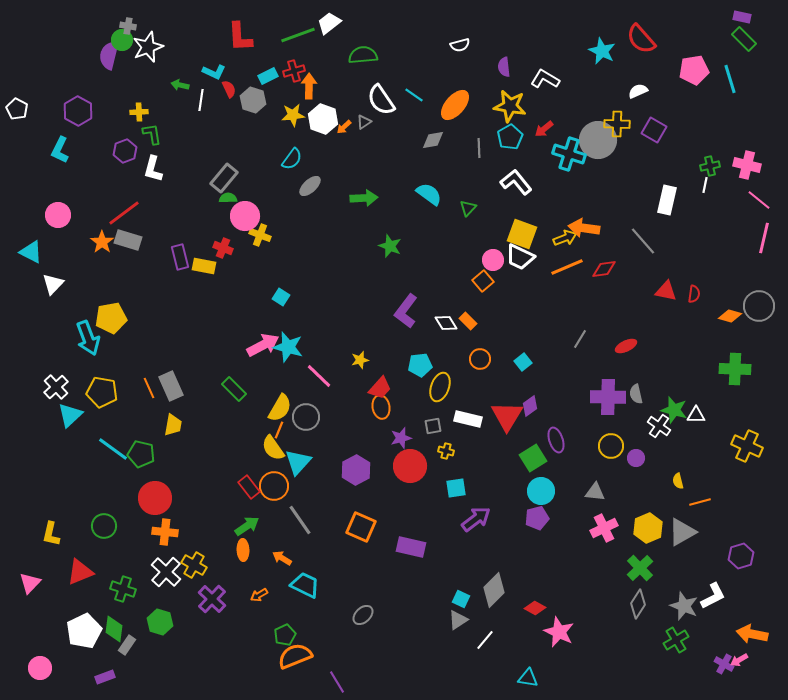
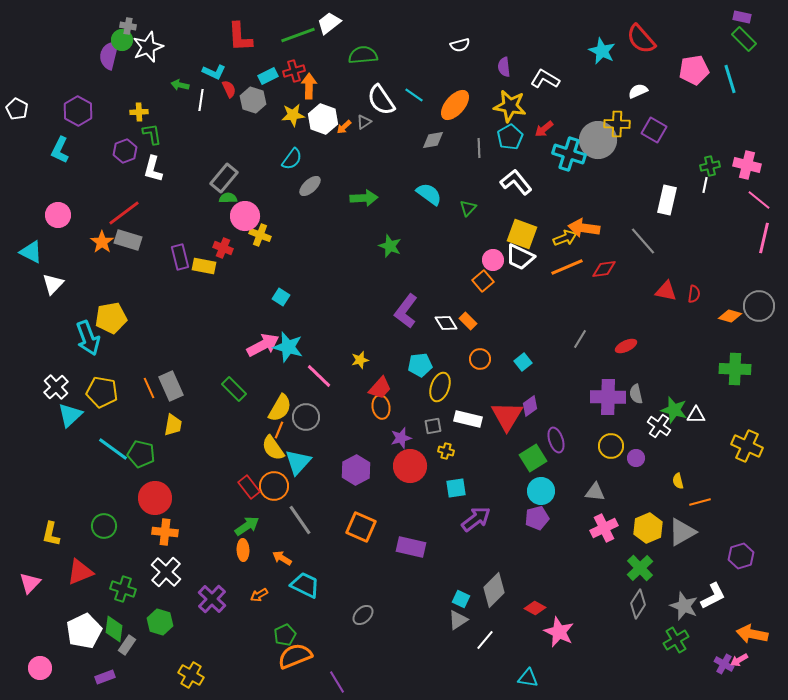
yellow cross at (194, 565): moved 3 px left, 110 px down
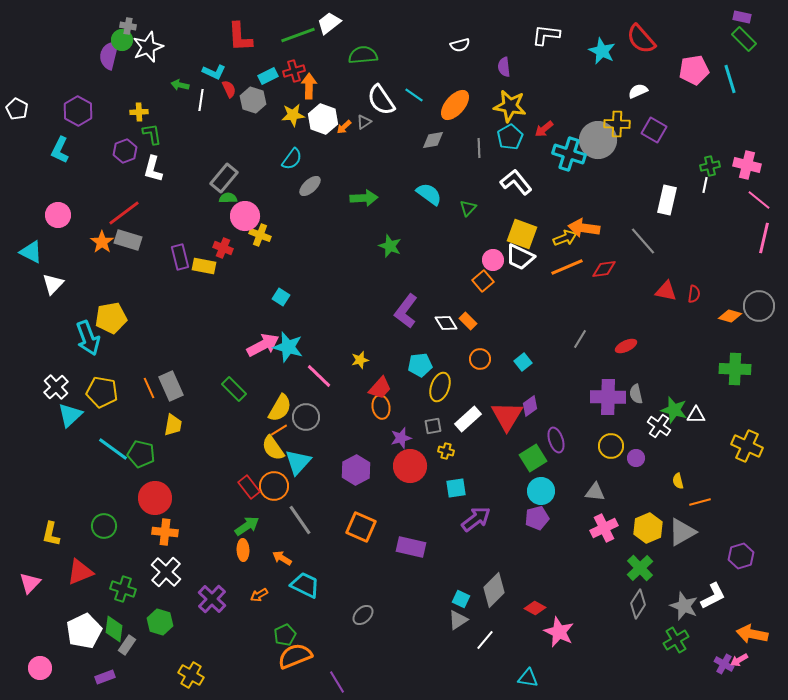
white L-shape at (545, 79): moved 1 px right, 44 px up; rotated 24 degrees counterclockwise
white rectangle at (468, 419): rotated 56 degrees counterclockwise
orange line at (279, 430): rotated 36 degrees clockwise
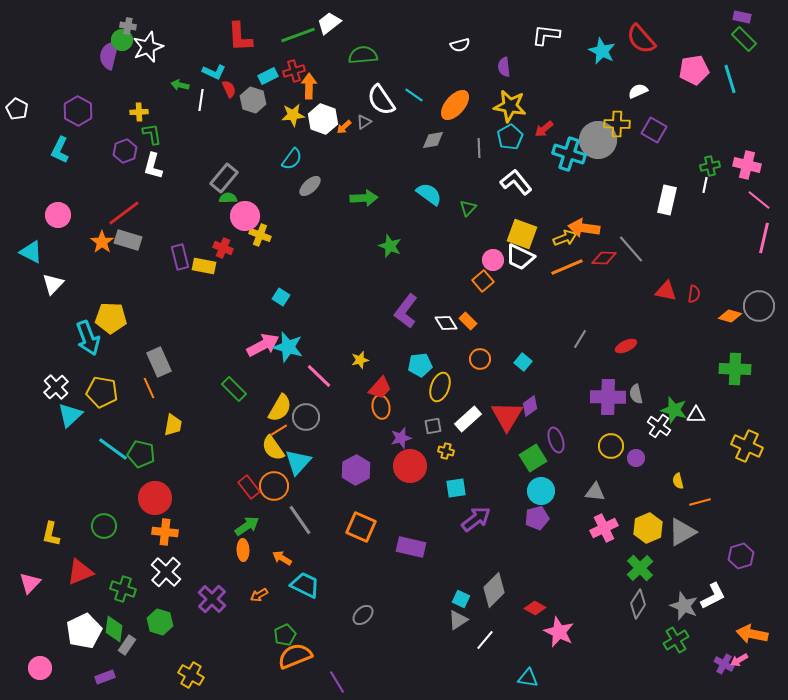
white L-shape at (153, 169): moved 3 px up
gray line at (643, 241): moved 12 px left, 8 px down
red diamond at (604, 269): moved 11 px up; rotated 10 degrees clockwise
yellow pentagon at (111, 318): rotated 12 degrees clockwise
cyan square at (523, 362): rotated 12 degrees counterclockwise
gray rectangle at (171, 386): moved 12 px left, 24 px up
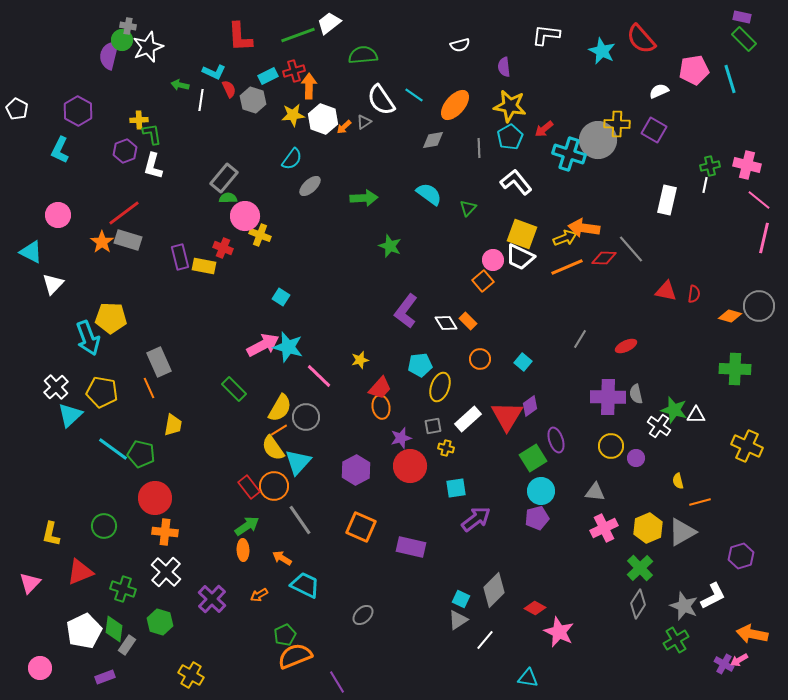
white semicircle at (638, 91): moved 21 px right
yellow cross at (139, 112): moved 8 px down
yellow cross at (446, 451): moved 3 px up
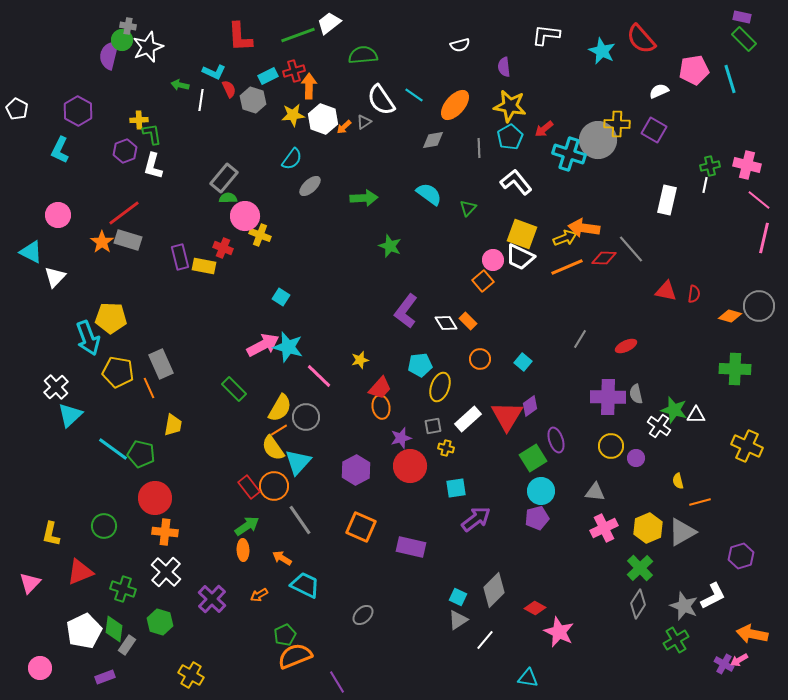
white triangle at (53, 284): moved 2 px right, 7 px up
gray rectangle at (159, 362): moved 2 px right, 2 px down
yellow pentagon at (102, 392): moved 16 px right, 20 px up
cyan square at (461, 599): moved 3 px left, 2 px up
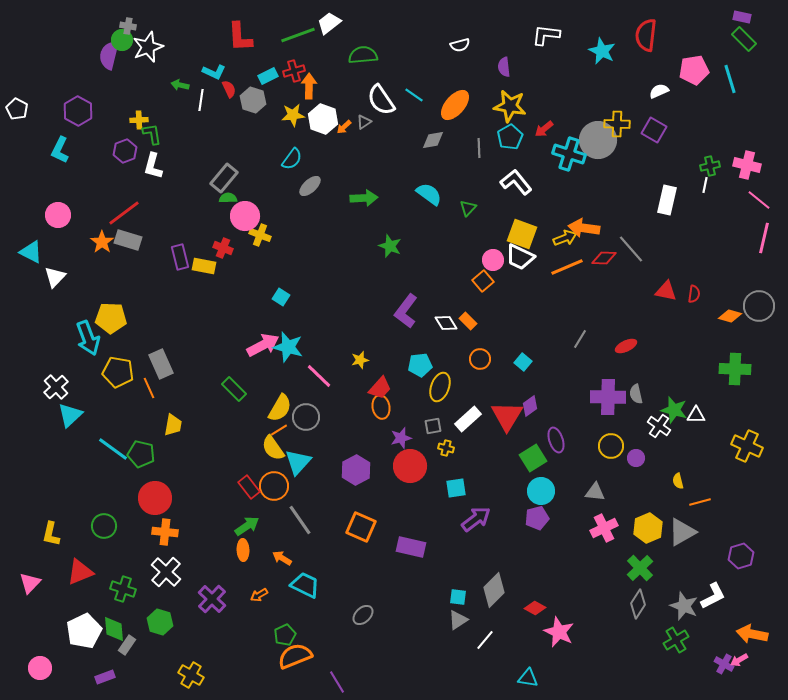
red semicircle at (641, 39): moved 5 px right, 4 px up; rotated 48 degrees clockwise
cyan square at (458, 597): rotated 18 degrees counterclockwise
green diamond at (114, 629): rotated 12 degrees counterclockwise
